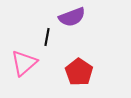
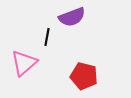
red pentagon: moved 5 px right, 4 px down; rotated 20 degrees counterclockwise
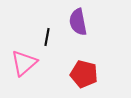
purple semicircle: moved 6 px right, 5 px down; rotated 100 degrees clockwise
red pentagon: moved 2 px up
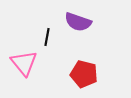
purple semicircle: rotated 60 degrees counterclockwise
pink triangle: rotated 28 degrees counterclockwise
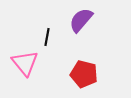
purple semicircle: moved 3 px right, 2 px up; rotated 112 degrees clockwise
pink triangle: moved 1 px right
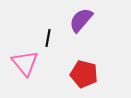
black line: moved 1 px right, 1 px down
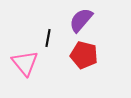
red pentagon: moved 19 px up
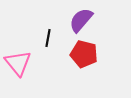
red pentagon: moved 1 px up
pink triangle: moved 7 px left
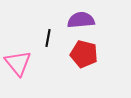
purple semicircle: rotated 44 degrees clockwise
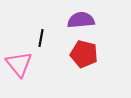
black line: moved 7 px left
pink triangle: moved 1 px right, 1 px down
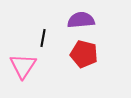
black line: moved 2 px right
pink triangle: moved 4 px right, 2 px down; rotated 12 degrees clockwise
